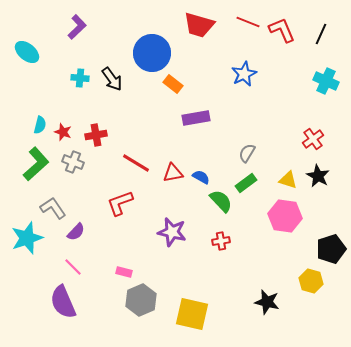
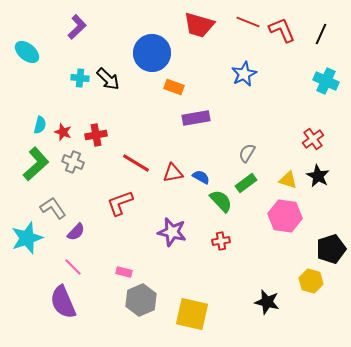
black arrow at (112, 79): moved 4 px left; rotated 10 degrees counterclockwise
orange rectangle at (173, 84): moved 1 px right, 3 px down; rotated 18 degrees counterclockwise
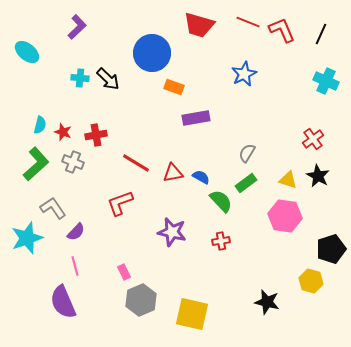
pink line at (73, 267): moved 2 px right, 1 px up; rotated 30 degrees clockwise
pink rectangle at (124, 272): rotated 49 degrees clockwise
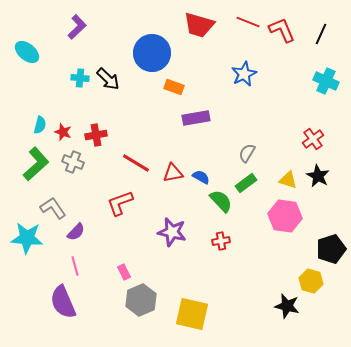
cyan star at (27, 238): rotated 24 degrees clockwise
black star at (267, 302): moved 20 px right, 4 px down
